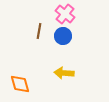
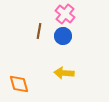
orange diamond: moved 1 px left
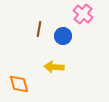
pink cross: moved 18 px right
brown line: moved 2 px up
yellow arrow: moved 10 px left, 6 px up
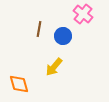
yellow arrow: rotated 54 degrees counterclockwise
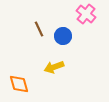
pink cross: moved 3 px right
brown line: rotated 35 degrees counterclockwise
yellow arrow: rotated 30 degrees clockwise
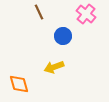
brown line: moved 17 px up
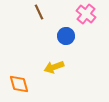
blue circle: moved 3 px right
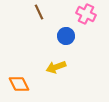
pink cross: rotated 12 degrees counterclockwise
yellow arrow: moved 2 px right
orange diamond: rotated 10 degrees counterclockwise
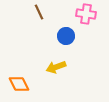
pink cross: rotated 18 degrees counterclockwise
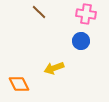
brown line: rotated 21 degrees counterclockwise
blue circle: moved 15 px right, 5 px down
yellow arrow: moved 2 px left, 1 px down
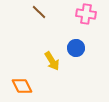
blue circle: moved 5 px left, 7 px down
yellow arrow: moved 2 px left, 7 px up; rotated 102 degrees counterclockwise
orange diamond: moved 3 px right, 2 px down
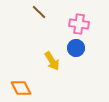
pink cross: moved 7 px left, 10 px down
orange diamond: moved 1 px left, 2 px down
